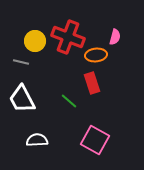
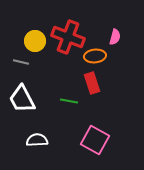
orange ellipse: moved 1 px left, 1 px down
green line: rotated 30 degrees counterclockwise
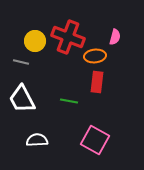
red rectangle: moved 5 px right, 1 px up; rotated 25 degrees clockwise
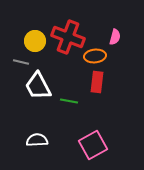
white trapezoid: moved 16 px right, 13 px up
pink square: moved 2 px left, 5 px down; rotated 32 degrees clockwise
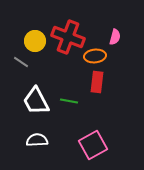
gray line: rotated 21 degrees clockwise
white trapezoid: moved 2 px left, 15 px down
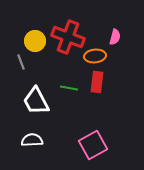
gray line: rotated 35 degrees clockwise
green line: moved 13 px up
white semicircle: moved 5 px left
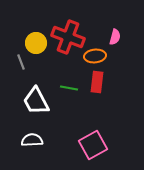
yellow circle: moved 1 px right, 2 px down
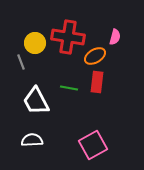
red cross: rotated 12 degrees counterclockwise
yellow circle: moved 1 px left
orange ellipse: rotated 25 degrees counterclockwise
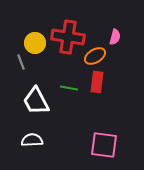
pink square: moved 11 px right; rotated 36 degrees clockwise
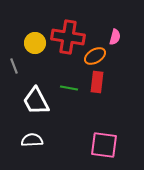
gray line: moved 7 px left, 4 px down
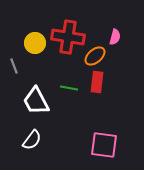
orange ellipse: rotated 10 degrees counterclockwise
white semicircle: rotated 130 degrees clockwise
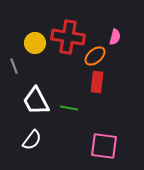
green line: moved 20 px down
pink square: moved 1 px down
